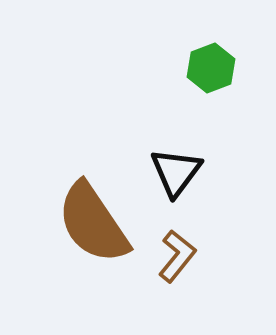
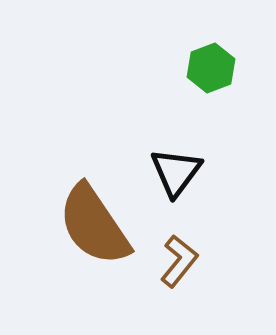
brown semicircle: moved 1 px right, 2 px down
brown L-shape: moved 2 px right, 5 px down
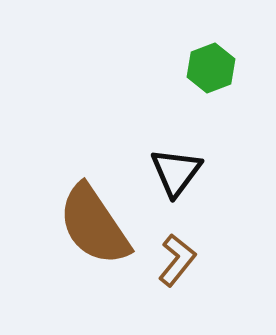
brown L-shape: moved 2 px left, 1 px up
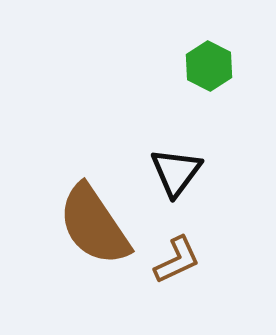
green hexagon: moved 2 px left, 2 px up; rotated 12 degrees counterclockwise
brown L-shape: rotated 26 degrees clockwise
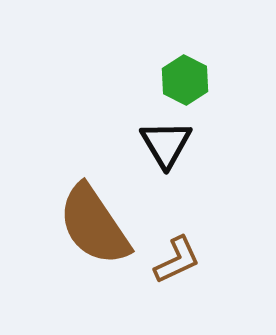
green hexagon: moved 24 px left, 14 px down
black triangle: moved 10 px left, 28 px up; rotated 8 degrees counterclockwise
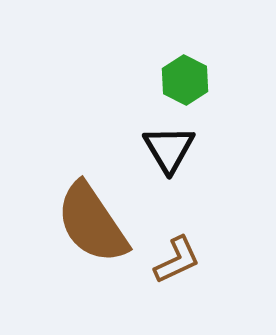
black triangle: moved 3 px right, 5 px down
brown semicircle: moved 2 px left, 2 px up
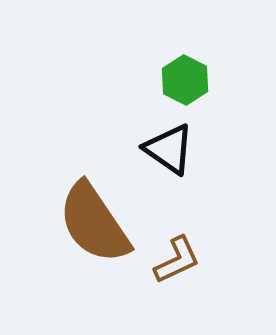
black triangle: rotated 24 degrees counterclockwise
brown semicircle: moved 2 px right
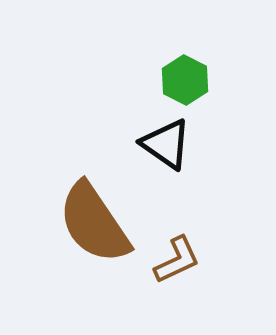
black triangle: moved 3 px left, 5 px up
